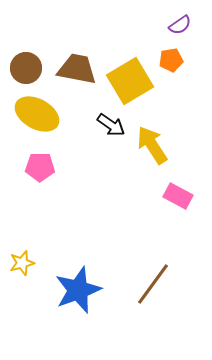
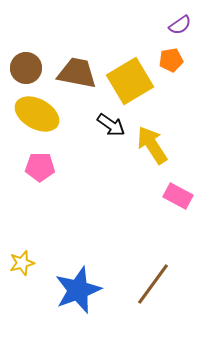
brown trapezoid: moved 4 px down
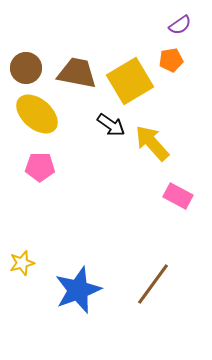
yellow ellipse: rotated 12 degrees clockwise
yellow arrow: moved 2 px up; rotated 9 degrees counterclockwise
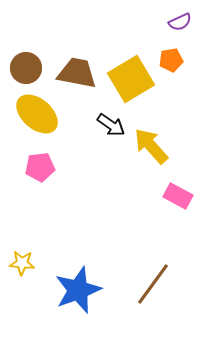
purple semicircle: moved 3 px up; rotated 10 degrees clockwise
yellow square: moved 1 px right, 2 px up
yellow arrow: moved 1 px left, 3 px down
pink pentagon: rotated 8 degrees counterclockwise
yellow star: rotated 20 degrees clockwise
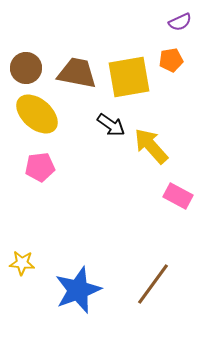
yellow square: moved 2 px left, 2 px up; rotated 21 degrees clockwise
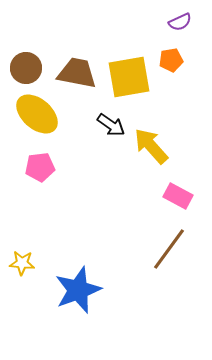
brown line: moved 16 px right, 35 px up
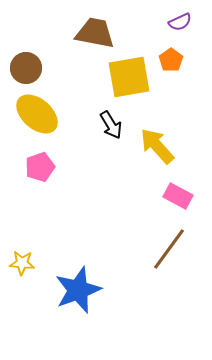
orange pentagon: rotated 25 degrees counterclockwise
brown trapezoid: moved 18 px right, 40 px up
black arrow: rotated 24 degrees clockwise
yellow arrow: moved 6 px right
pink pentagon: rotated 12 degrees counterclockwise
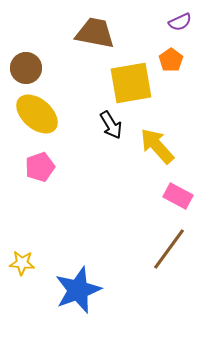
yellow square: moved 2 px right, 6 px down
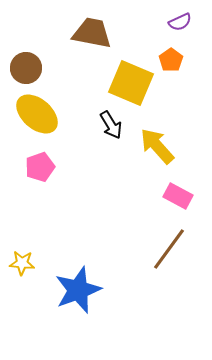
brown trapezoid: moved 3 px left
yellow square: rotated 33 degrees clockwise
